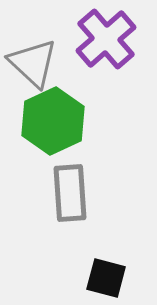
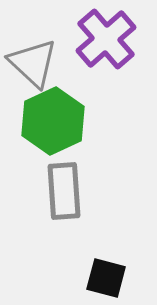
gray rectangle: moved 6 px left, 2 px up
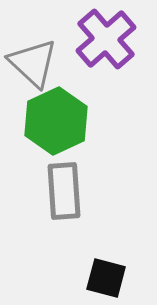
green hexagon: moved 3 px right
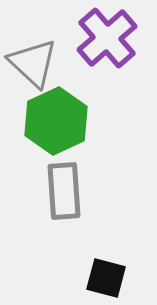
purple cross: moved 1 px right, 1 px up
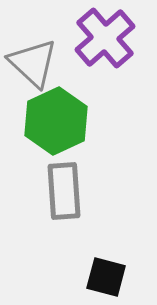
purple cross: moved 2 px left
black square: moved 1 px up
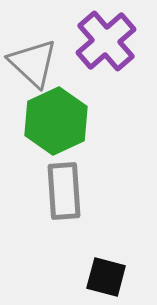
purple cross: moved 1 px right, 3 px down
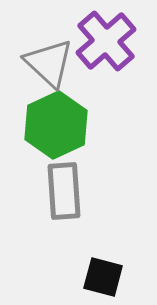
gray triangle: moved 16 px right
green hexagon: moved 4 px down
black square: moved 3 px left
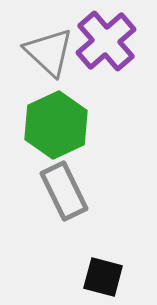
gray triangle: moved 11 px up
gray rectangle: rotated 22 degrees counterclockwise
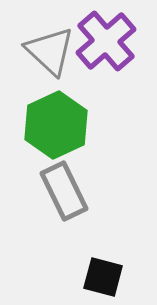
gray triangle: moved 1 px right, 1 px up
